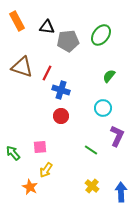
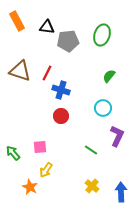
green ellipse: moved 1 px right; rotated 20 degrees counterclockwise
brown triangle: moved 2 px left, 4 px down
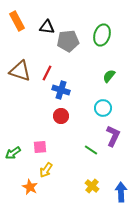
purple L-shape: moved 4 px left
green arrow: rotated 84 degrees counterclockwise
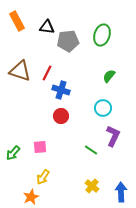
green arrow: rotated 14 degrees counterclockwise
yellow arrow: moved 3 px left, 7 px down
orange star: moved 1 px right, 10 px down; rotated 21 degrees clockwise
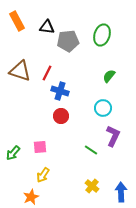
blue cross: moved 1 px left, 1 px down
yellow arrow: moved 2 px up
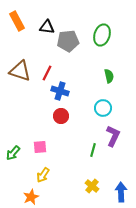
green semicircle: rotated 128 degrees clockwise
green line: moved 2 px right; rotated 72 degrees clockwise
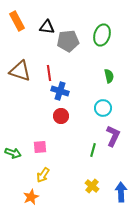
red line: moved 2 px right; rotated 35 degrees counterclockwise
green arrow: rotated 112 degrees counterclockwise
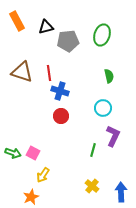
black triangle: moved 1 px left; rotated 21 degrees counterclockwise
brown triangle: moved 2 px right, 1 px down
pink square: moved 7 px left, 6 px down; rotated 32 degrees clockwise
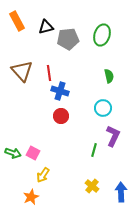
gray pentagon: moved 2 px up
brown triangle: moved 1 px up; rotated 30 degrees clockwise
green line: moved 1 px right
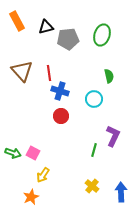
cyan circle: moved 9 px left, 9 px up
